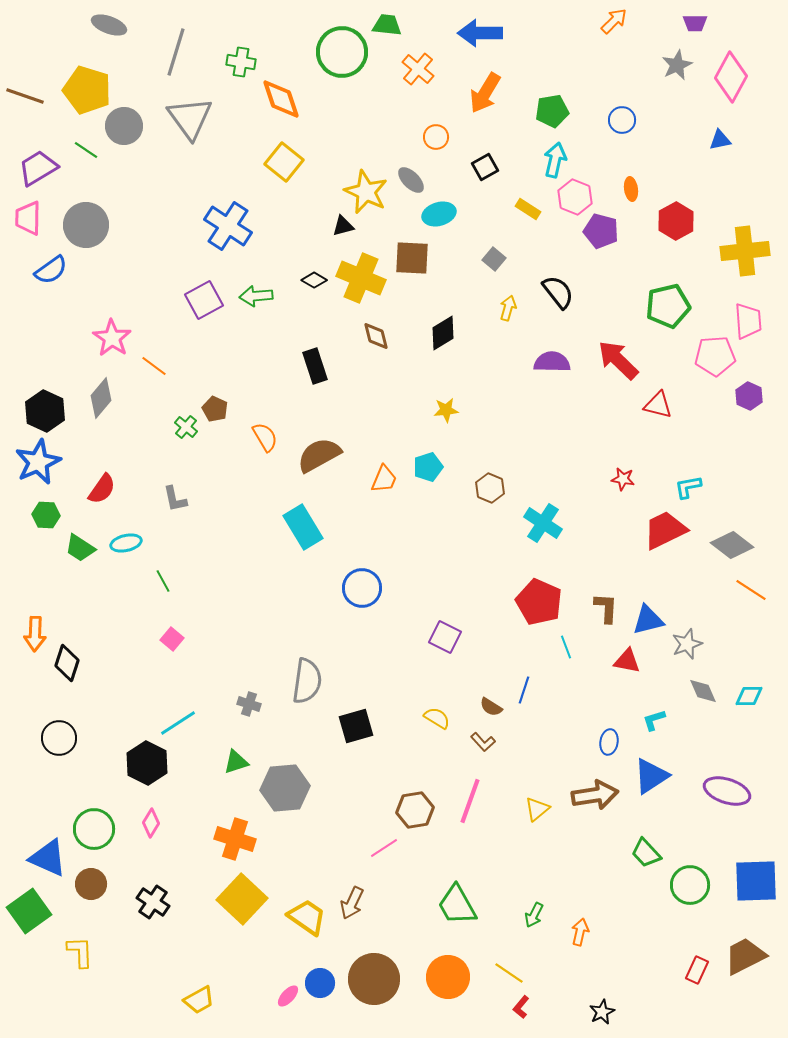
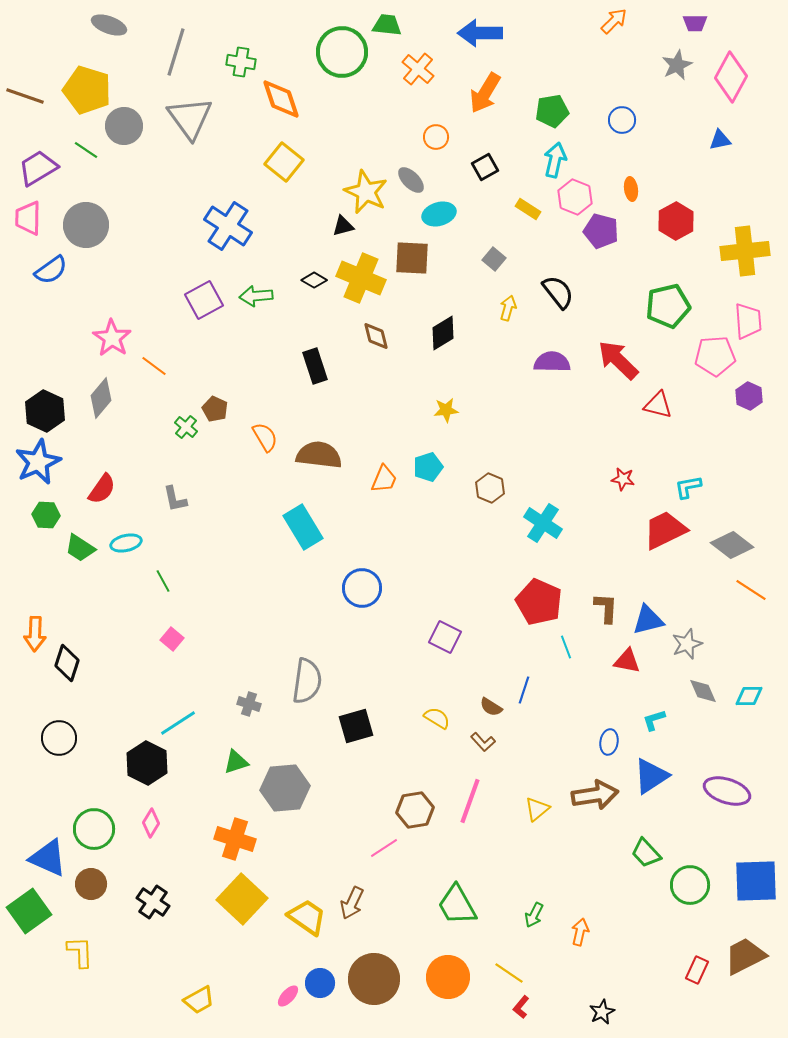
brown semicircle at (319, 455): rotated 36 degrees clockwise
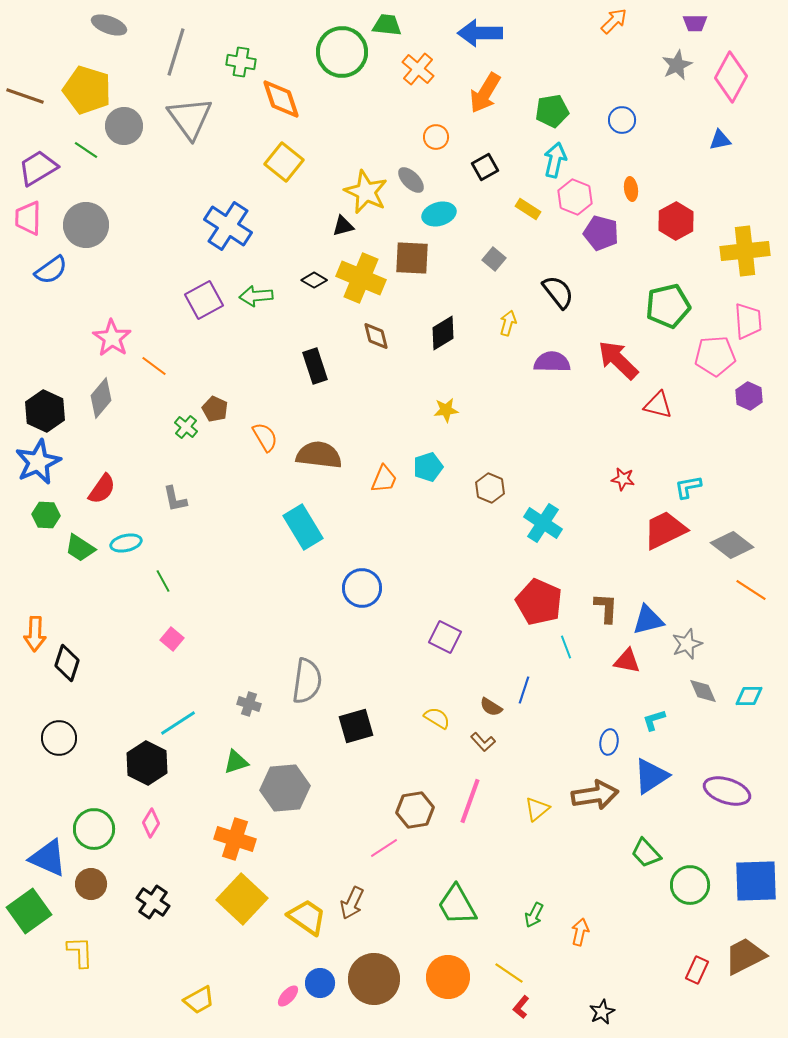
purple pentagon at (601, 231): moved 2 px down
yellow arrow at (508, 308): moved 15 px down
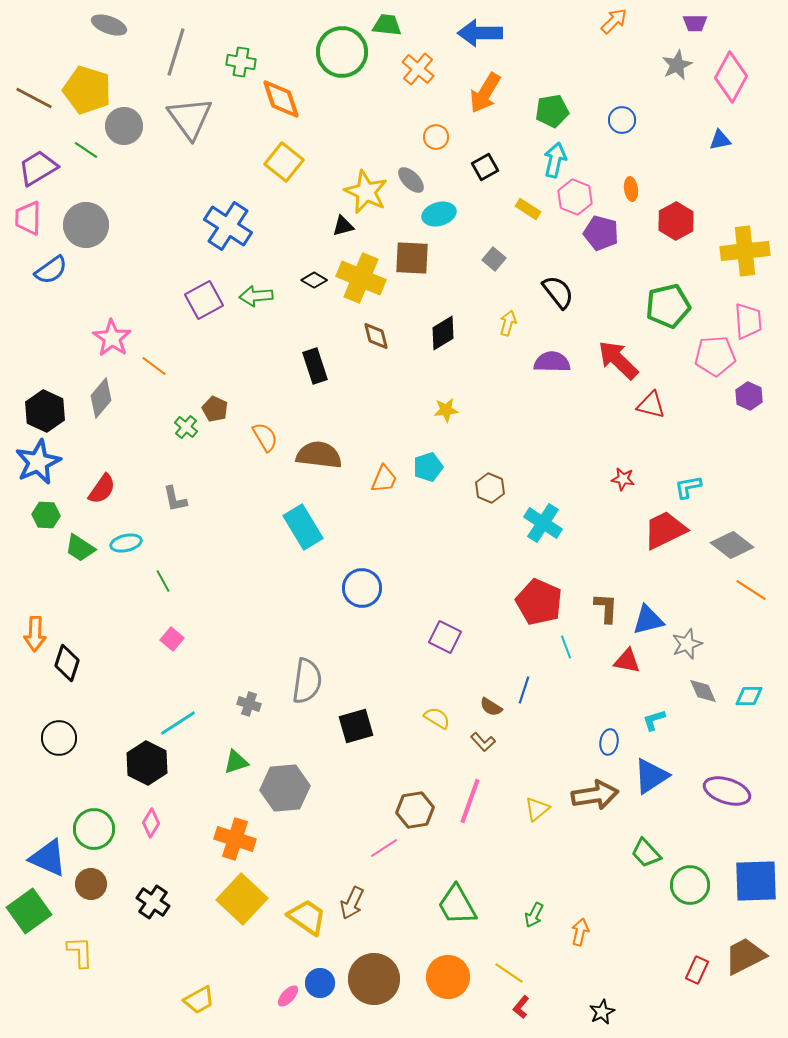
brown line at (25, 96): moved 9 px right, 2 px down; rotated 9 degrees clockwise
red triangle at (658, 405): moved 7 px left
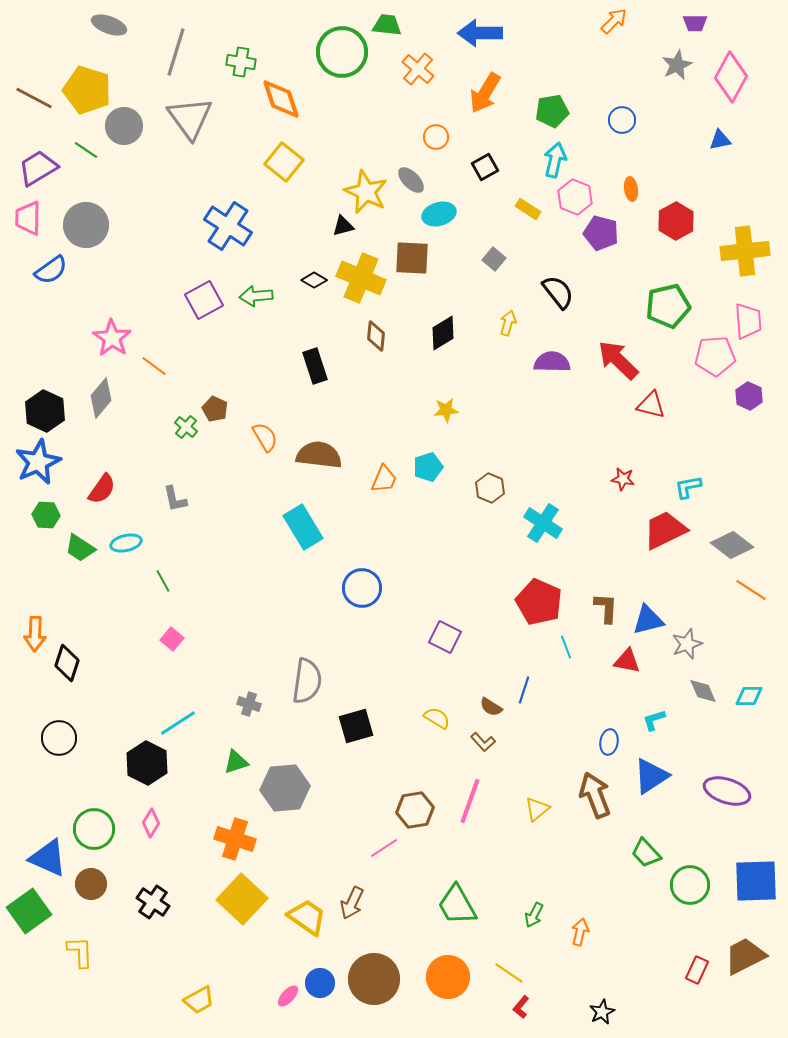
brown diamond at (376, 336): rotated 20 degrees clockwise
brown arrow at (595, 795): rotated 102 degrees counterclockwise
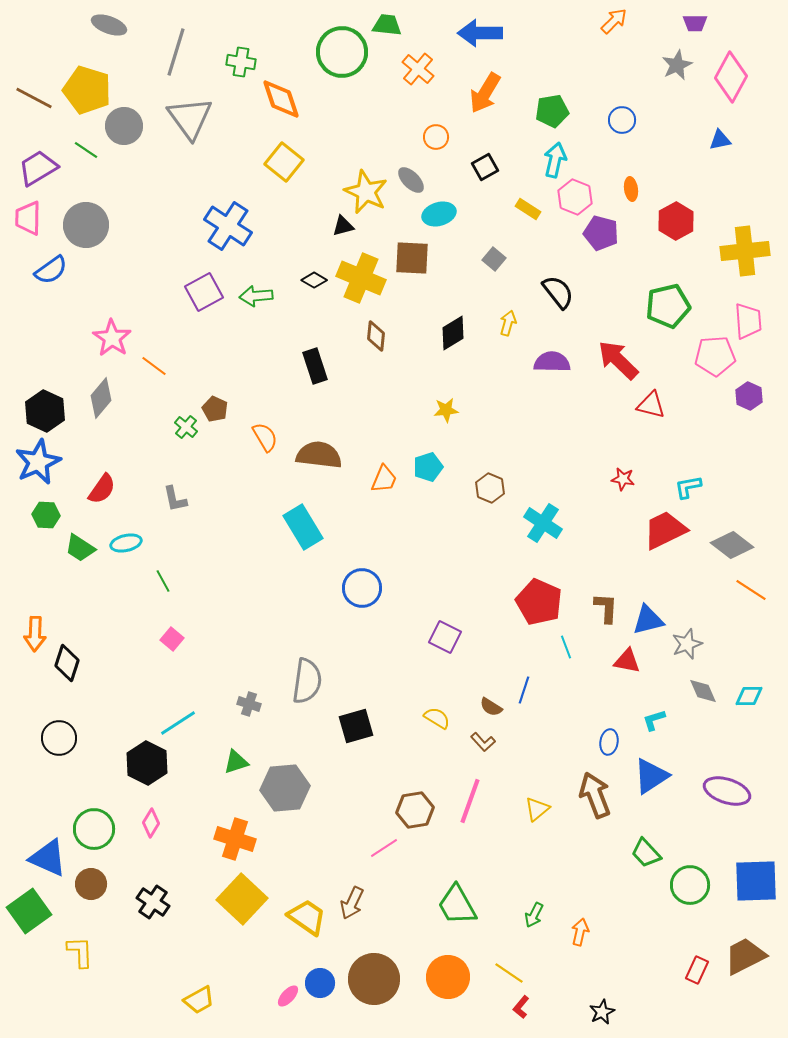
purple square at (204, 300): moved 8 px up
black diamond at (443, 333): moved 10 px right
